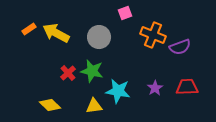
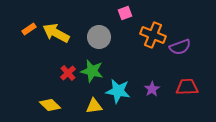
purple star: moved 3 px left, 1 px down
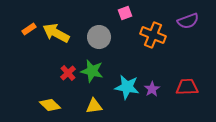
purple semicircle: moved 8 px right, 26 px up
cyan star: moved 9 px right, 4 px up
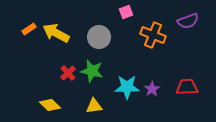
pink square: moved 1 px right, 1 px up
cyan star: rotated 10 degrees counterclockwise
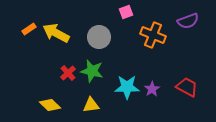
red trapezoid: rotated 30 degrees clockwise
yellow triangle: moved 3 px left, 1 px up
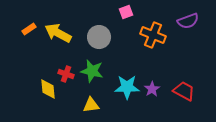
yellow arrow: moved 2 px right
red cross: moved 2 px left, 1 px down; rotated 28 degrees counterclockwise
red trapezoid: moved 3 px left, 4 px down
yellow diamond: moved 2 px left, 16 px up; rotated 40 degrees clockwise
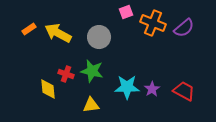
purple semicircle: moved 4 px left, 7 px down; rotated 20 degrees counterclockwise
orange cross: moved 12 px up
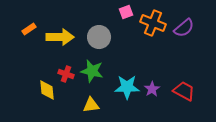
yellow arrow: moved 2 px right, 4 px down; rotated 152 degrees clockwise
yellow diamond: moved 1 px left, 1 px down
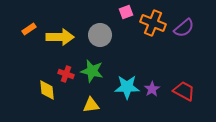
gray circle: moved 1 px right, 2 px up
